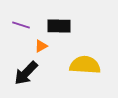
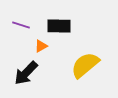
yellow semicircle: rotated 44 degrees counterclockwise
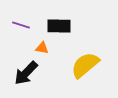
orange triangle: moved 1 px right, 2 px down; rotated 40 degrees clockwise
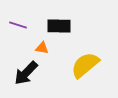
purple line: moved 3 px left
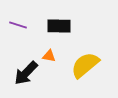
orange triangle: moved 7 px right, 8 px down
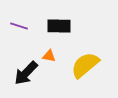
purple line: moved 1 px right, 1 px down
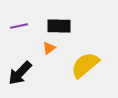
purple line: rotated 30 degrees counterclockwise
orange triangle: moved 8 px up; rotated 48 degrees counterclockwise
black arrow: moved 6 px left
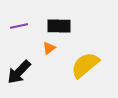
black arrow: moved 1 px left, 1 px up
